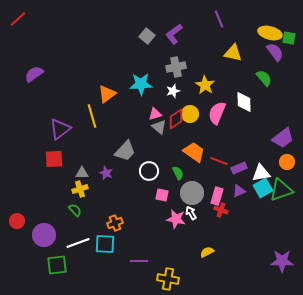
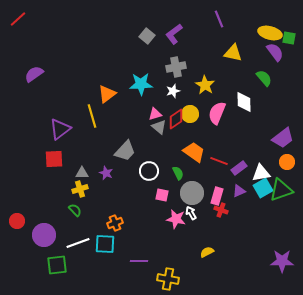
purple rectangle at (239, 168): rotated 14 degrees counterclockwise
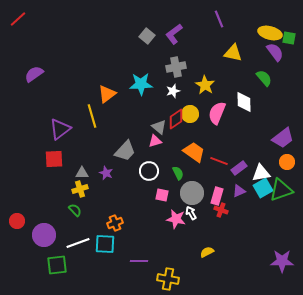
pink triangle at (155, 114): moved 27 px down
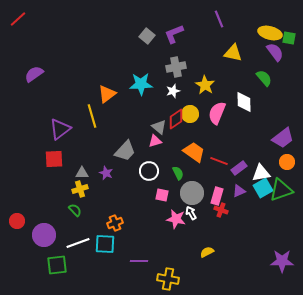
purple L-shape at (174, 34): rotated 15 degrees clockwise
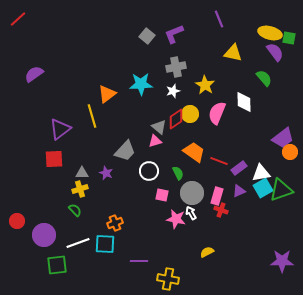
orange circle at (287, 162): moved 3 px right, 10 px up
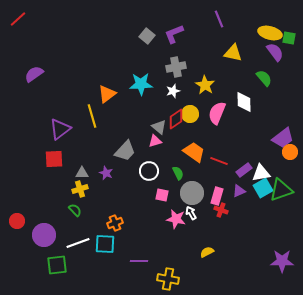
purple rectangle at (239, 168): moved 5 px right, 2 px down
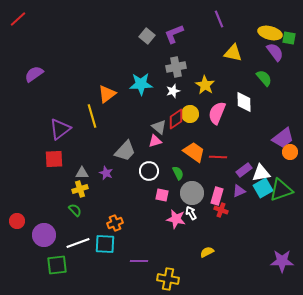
red line at (219, 161): moved 1 px left, 4 px up; rotated 18 degrees counterclockwise
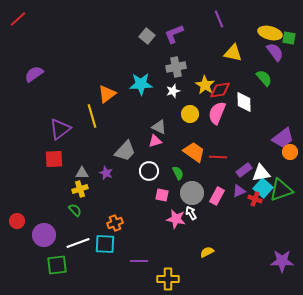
red diamond at (176, 119): moved 44 px right, 29 px up; rotated 25 degrees clockwise
gray triangle at (159, 127): rotated 14 degrees counterclockwise
cyan square at (263, 188): rotated 18 degrees counterclockwise
pink rectangle at (217, 196): rotated 12 degrees clockwise
red cross at (221, 210): moved 34 px right, 11 px up
yellow cross at (168, 279): rotated 10 degrees counterclockwise
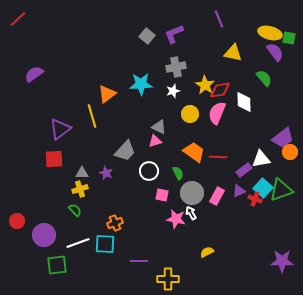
white triangle at (261, 173): moved 14 px up
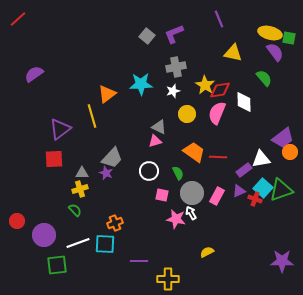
yellow circle at (190, 114): moved 3 px left
gray trapezoid at (125, 151): moved 13 px left, 7 px down
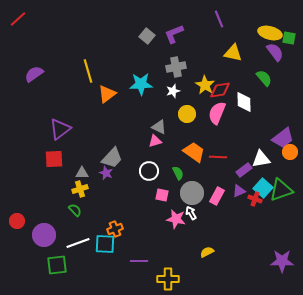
yellow line at (92, 116): moved 4 px left, 45 px up
orange cross at (115, 223): moved 6 px down
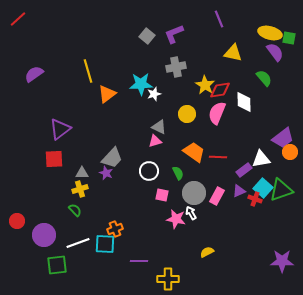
white star at (173, 91): moved 19 px left, 3 px down
gray circle at (192, 193): moved 2 px right
